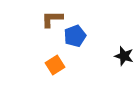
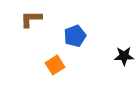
brown L-shape: moved 21 px left
black star: rotated 18 degrees counterclockwise
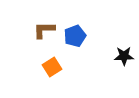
brown L-shape: moved 13 px right, 11 px down
orange square: moved 3 px left, 2 px down
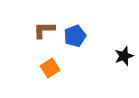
black star: rotated 18 degrees counterclockwise
orange square: moved 2 px left, 1 px down
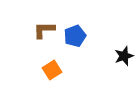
orange square: moved 2 px right, 2 px down
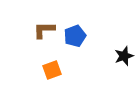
orange square: rotated 12 degrees clockwise
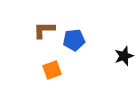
blue pentagon: moved 1 px left, 4 px down; rotated 15 degrees clockwise
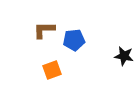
black star: rotated 30 degrees clockwise
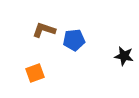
brown L-shape: rotated 20 degrees clockwise
orange square: moved 17 px left, 3 px down
